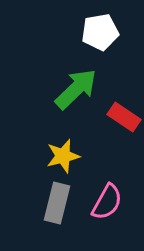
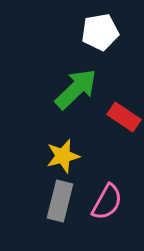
gray rectangle: moved 3 px right, 2 px up
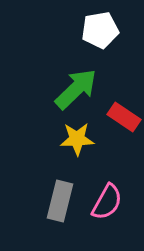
white pentagon: moved 2 px up
yellow star: moved 14 px right, 17 px up; rotated 12 degrees clockwise
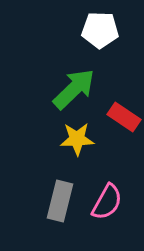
white pentagon: rotated 12 degrees clockwise
green arrow: moved 2 px left
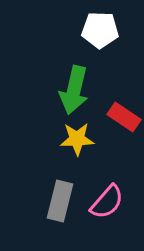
green arrow: moved 1 px down; rotated 147 degrees clockwise
pink semicircle: rotated 12 degrees clockwise
